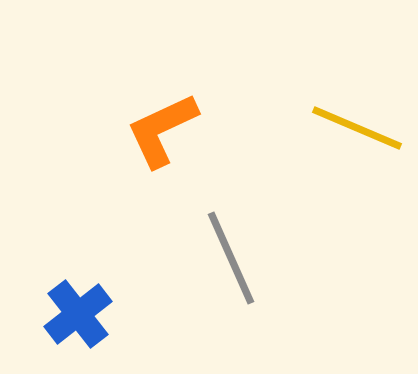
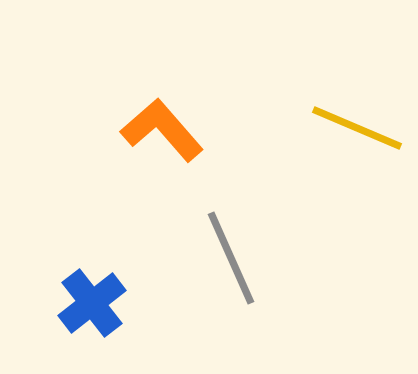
orange L-shape: rotated 74 degrees clockwise
blue cross: moved 14 px right, 11 px up
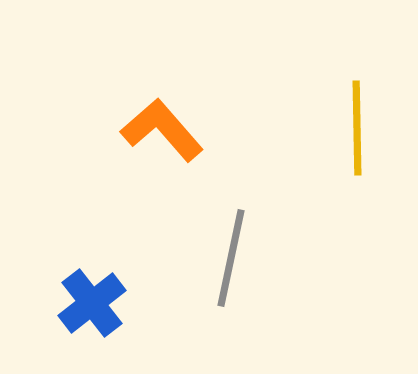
yellow line: rotated 66 degrees clockwise
gray line: rotated 36 degrees clockwise
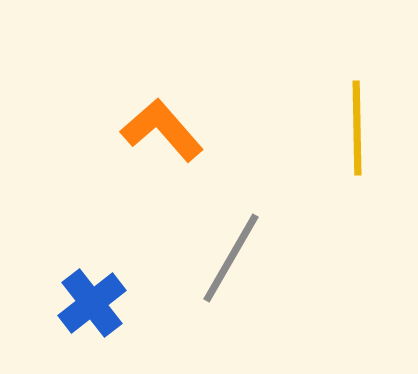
gray line: rotated 18 degrees clockwise
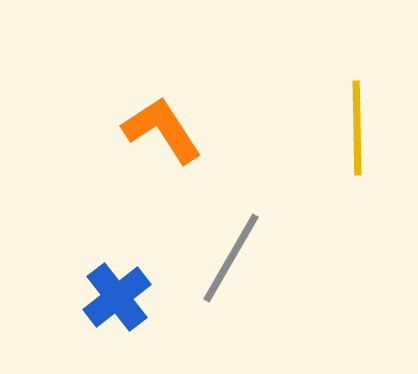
orange L-shape: rotated 8 degrees clockwise
blue cross: moved 25 px right, 6 px up
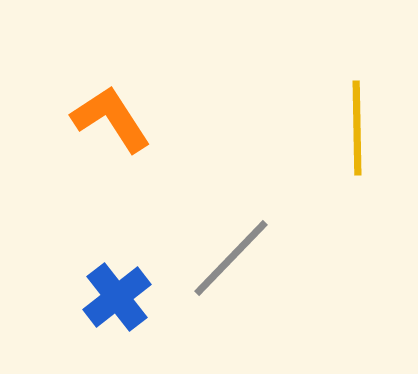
orange L-shape: moved 51 px left, 11 px up
gray line: rotated 14 degrees clockwise
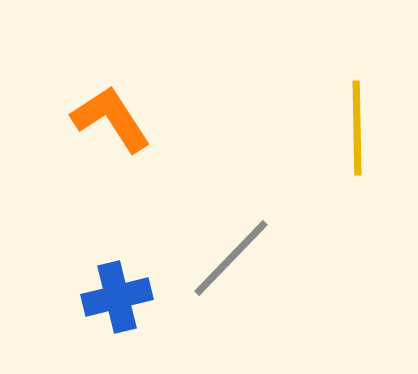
blue cross: rotated 24 degrees clockwise
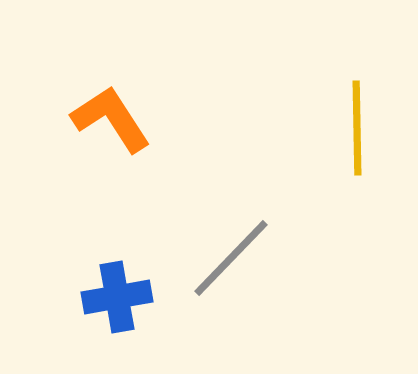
blue cross: rotated 4 degrees clockwise
